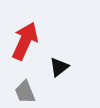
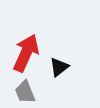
red arrow: moved 1 px right, 12 px down
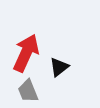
gray trapezoid: moved 3 px right, 1 px up
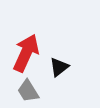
gray trapezoid: rotated 10 degrees counterclockwise
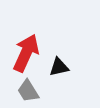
black triangle: rotated 25 degrees clockwise
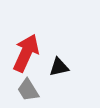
gray trapezoid: moved 1 px up
